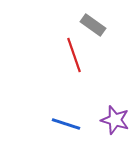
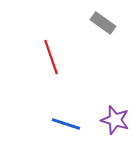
gray rectangle: moved 10 px right, 2 px up
red line: moved 23 px left, 2 px down
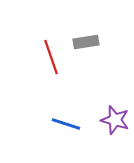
gray rectangle: moved 17 px left, 19 px down; rotated 45 degrees counterclockwise
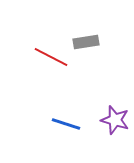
red line: rotated 44 degrees counterclockwise
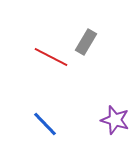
gray rectangle: rotated 50 degrees counterclockwise
blue line: moved 21 px left; rotated 28 degrees clockwise
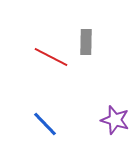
gray rectangle: rotated 30 degrees counterclockwise
